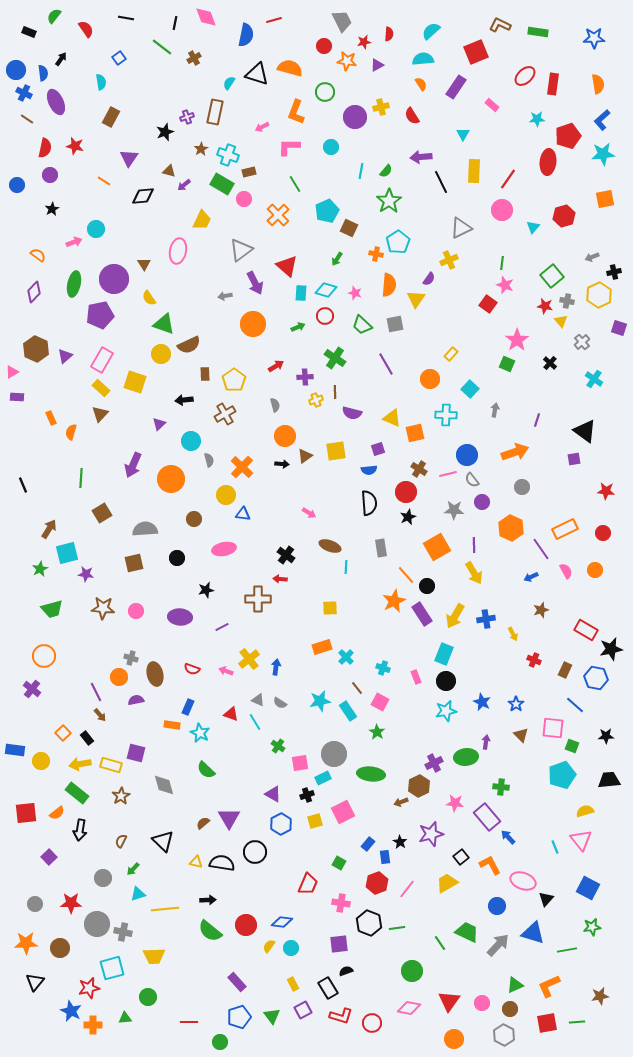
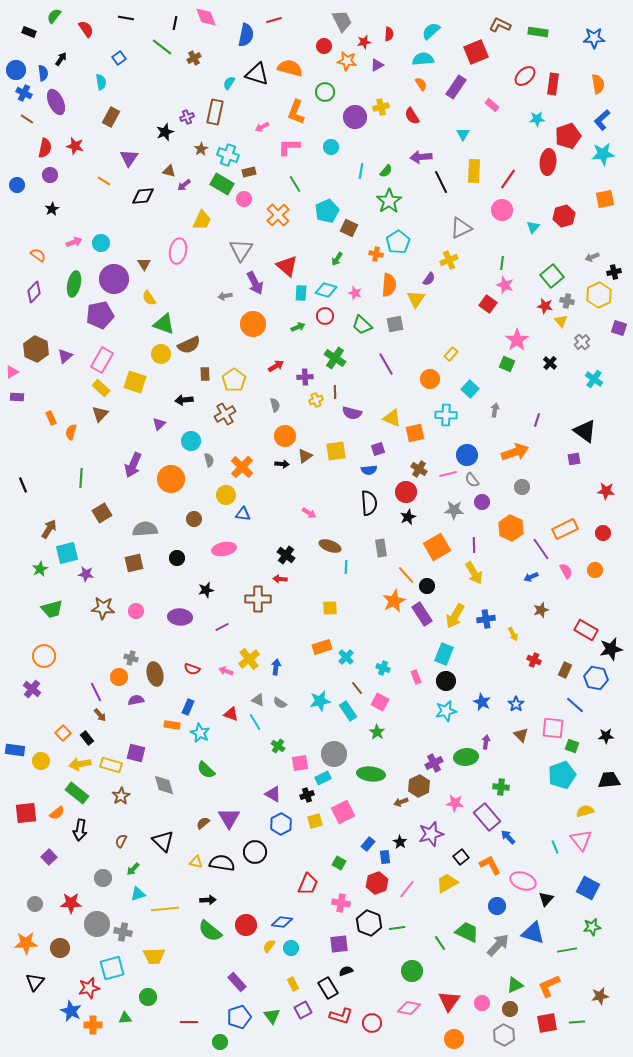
cyan circle at (96, 229): moved 5 px right, 14 px down
gray triangle at (241, 250): rotated 20 degrees counterclockwise
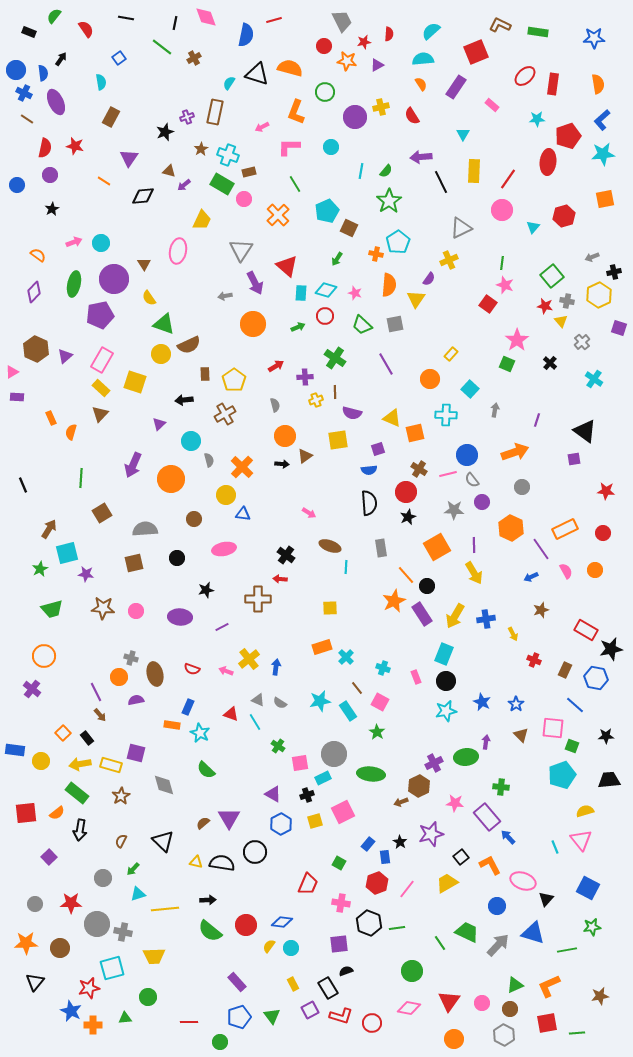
yellow square at (336, 451): moved 2 px right, 11 px up
purple square at (303, 1010): moved 7 px right
green line at (577, 1022): moved 11 px down
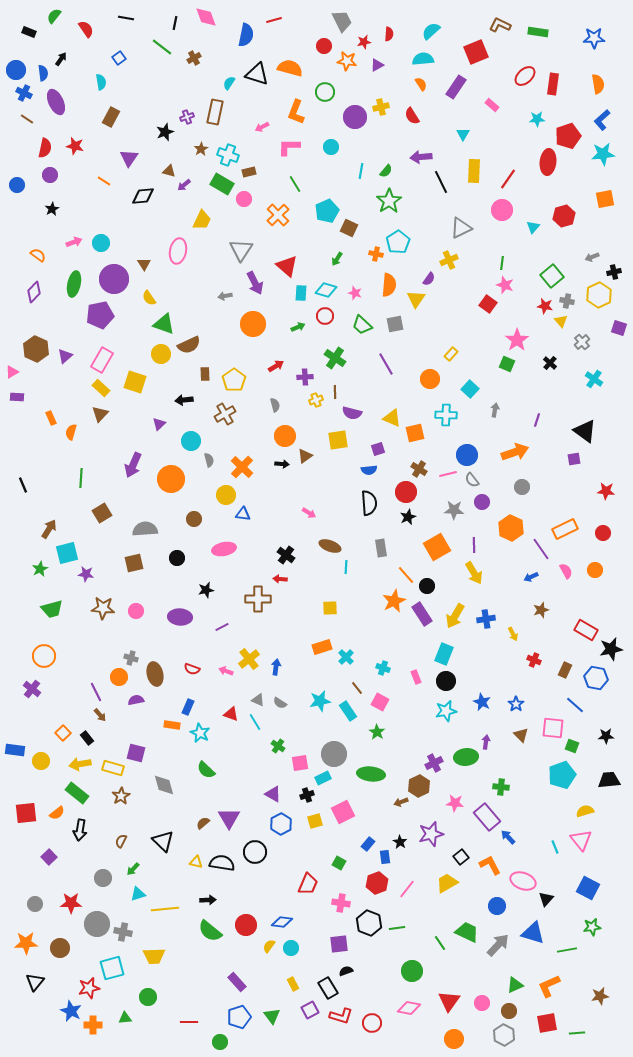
yellow rectangle at (111, 765): moved 2 px right, 3 px down
brown circle at (510, 1009): moved 1 px left, 2 px down
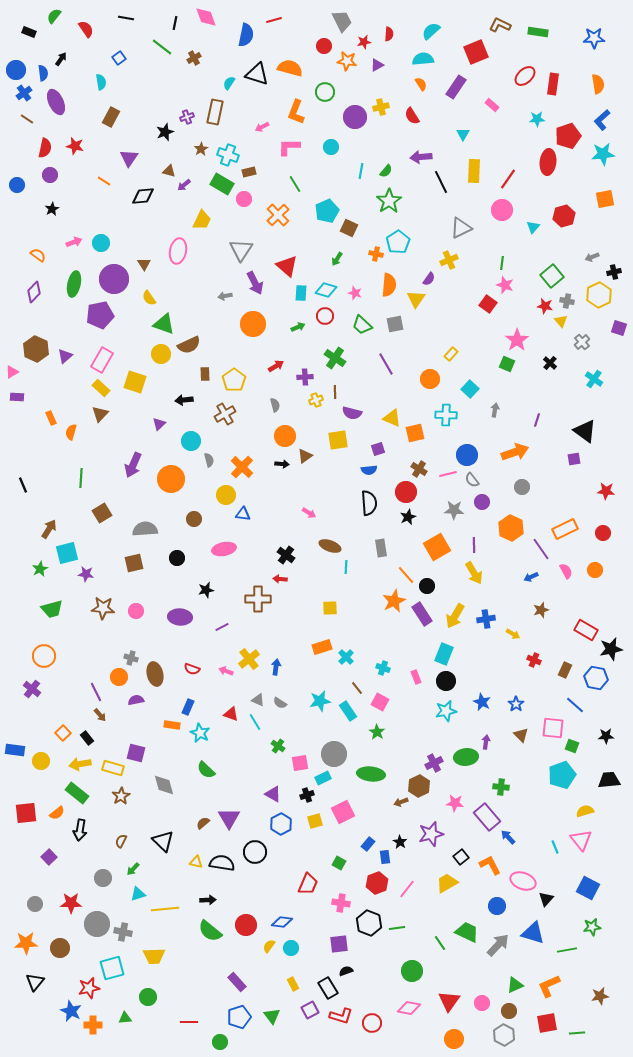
blue cross at (24, 93): rotated 28 degrees clockwise
yellow arrow at (513, 634): rotated 32 degrees counterclockwise
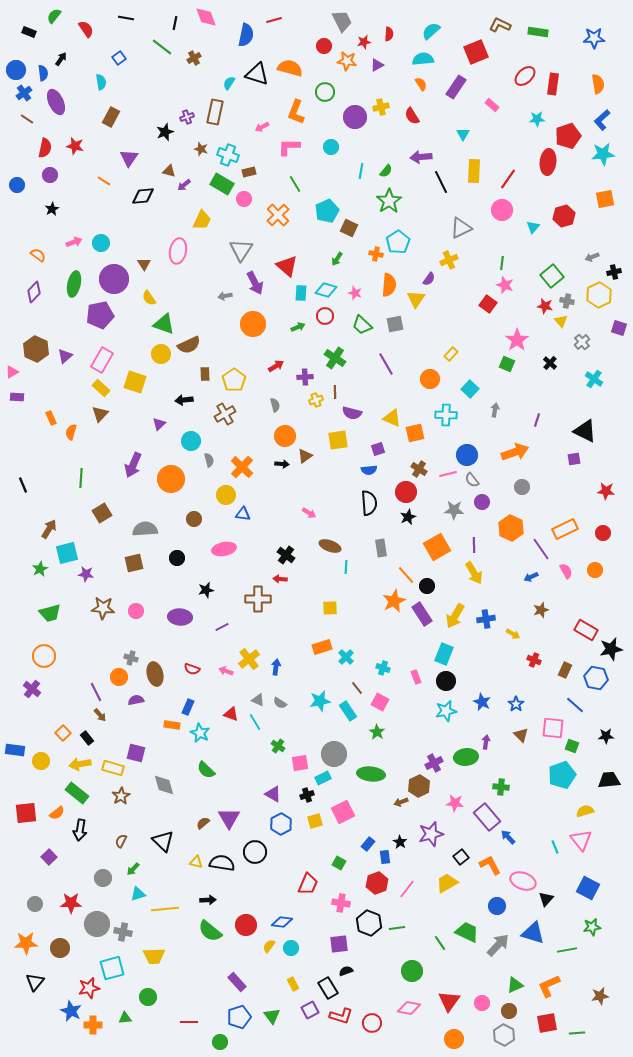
brown star at (201, 149): rotated 24 degrees counterclockwise
black triangle at (585, 431): rotated 10 degrees counterclockwise
green trapezoid at (52, 609): moved 2 px left, 4 px down
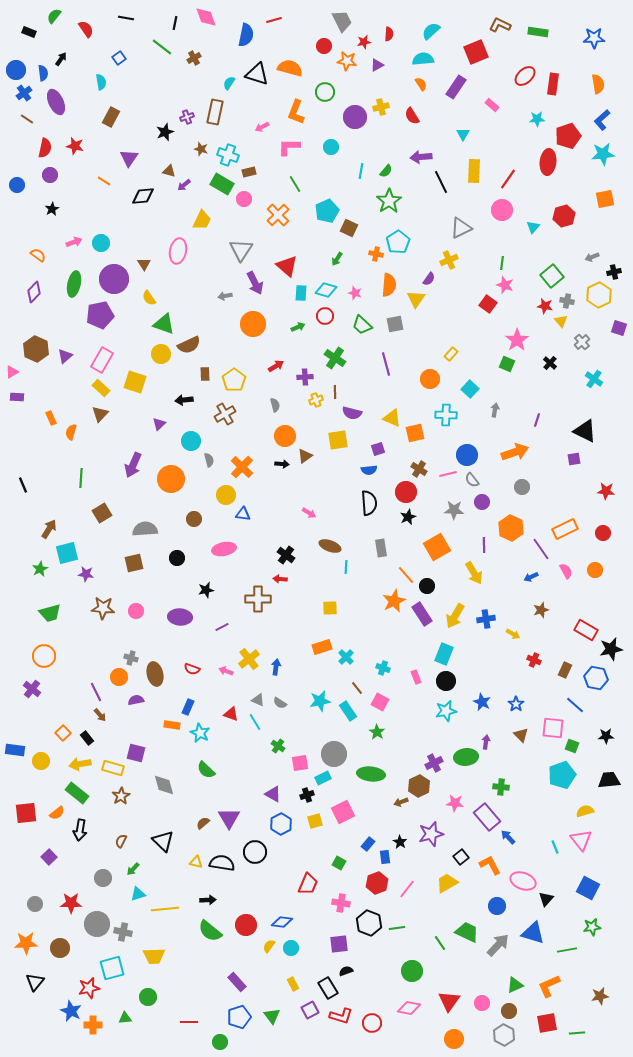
purple line at (386, 364): rotated 15 degrees clockwise
purple line at (474, 545): moved 10 px right
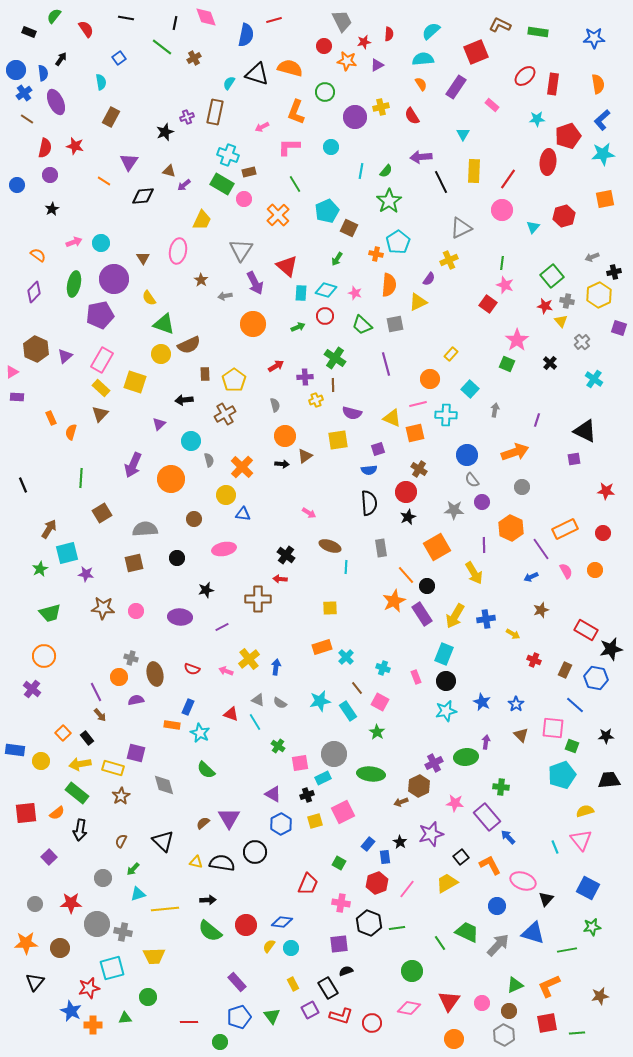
brown star at (201, 149): moved 131 px down; rotated 16 degrees clockwise
purple triangle at (129, 158): moved 4 px down
brown triangle at (144, 264): moved 1 px left, 6 px up
yellow triangle at (416, 299): moved 2 px right, 3 px down; rotated 30 degrees clockwise
brown line at (335, 392): moved 2 px left, 7 px up
pink line at (448, 474): moved 30 px left, 70 px up
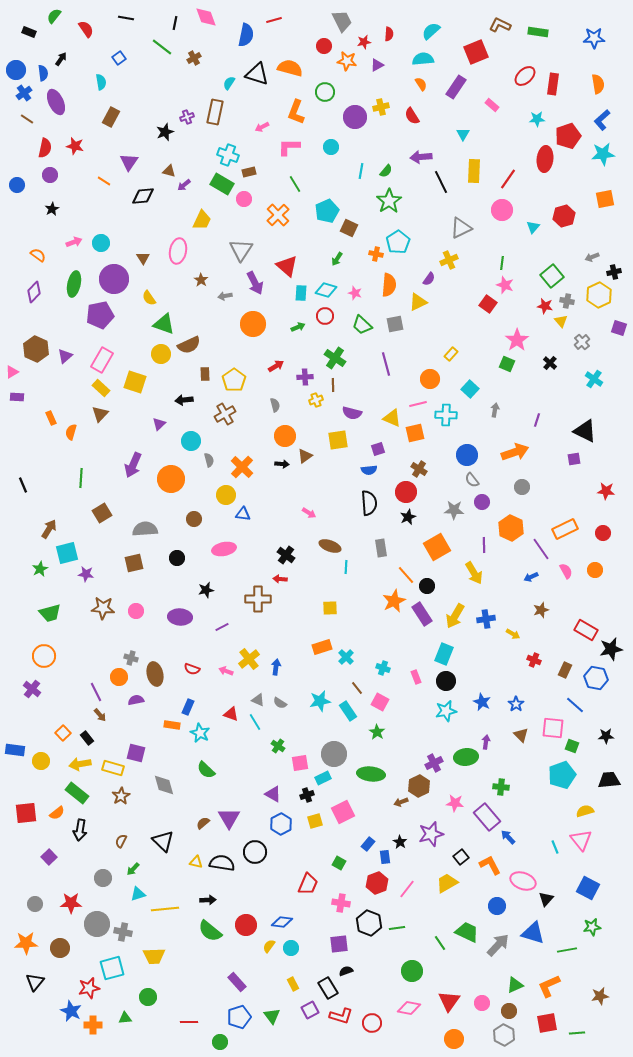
red ellipse at (548, 162): moved 3 px left, 3 px up
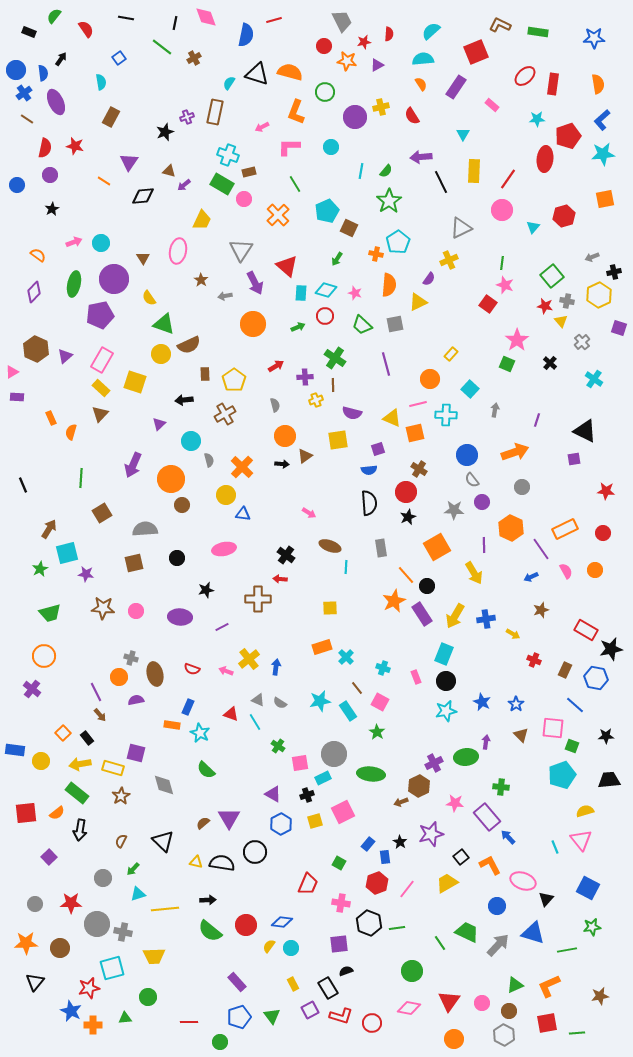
orange semicircle at (290, 68): moved 4 px down
brown circle at (194, 519): moved 12 px left, 14 px up
